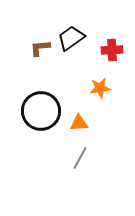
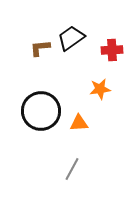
orange star: moved 1 px down
gray line: moved 8 px left, 11 px down
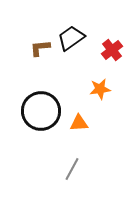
red cross: rotated 35 degrees counterclockwise
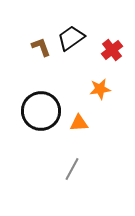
brown L-shape: moved 1 px right, 1 px up; rotated 75 degrees clockwise
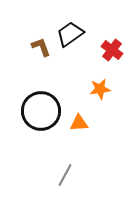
black trapezoid: moved 1 px left, 4 px up
red cross: rotated 15 degrees counterclockwise
gray line: moved 7 px left, 6 px down
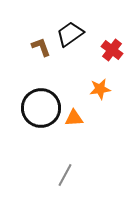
black circle: moved 3 px up
orange triangle: moved 5 px left, 5 px up
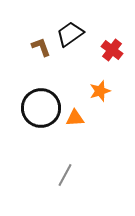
orange star: moved 2 px down; rotated 10 degrees counterclockwise
orange triangle: moved 1 px right
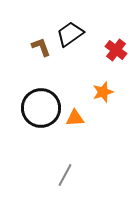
red cross: moved 4 px right
orange star: moved 3 px right, 1 px down
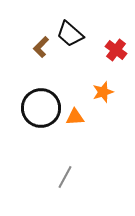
black trapezoid: rotated 104 degrees counterclockwise
brown L-shape: rotated 115 degrees counterclockwise
orange triangle: moved 1 px up
gray line: moved 2 px down
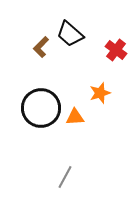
orange star: moved 3 px left, 1 px down
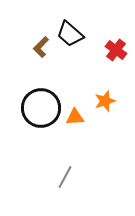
orange star: moved 5 px right, 8 px down
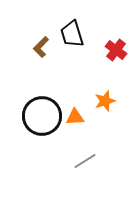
black trapezoid: moved 2 px right; rotated 32 degrees clockwise
black circle: moved 1 px right, 8 px down
gray line: moved 20 px right, 16 px up; rotated 30 degrees clockwise
